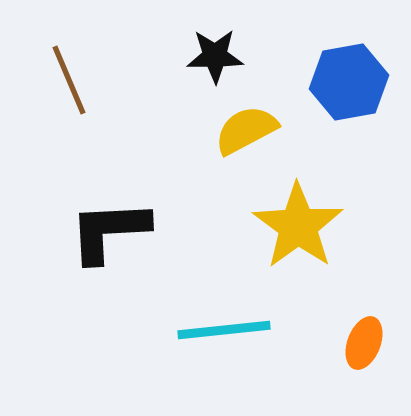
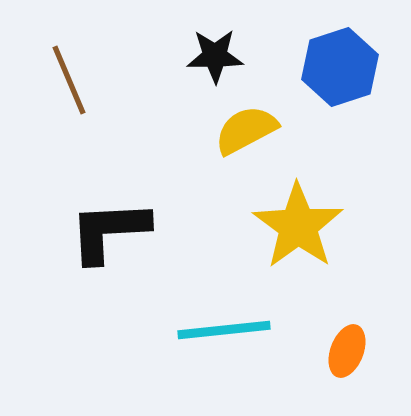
blue hexagon: moved 9 px left, 15 px up; rotated 8 degrees counterclockwise
orange ellipse: moved 17 px left, 8 px down
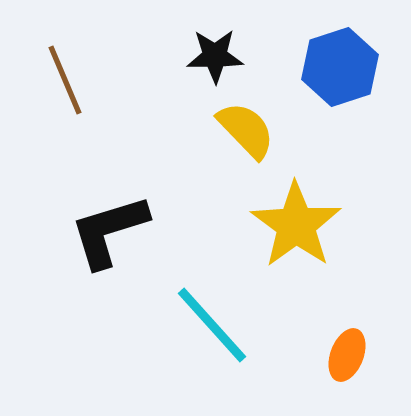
brown line: moved 4 px left
yellow semicircle: rotated 74 degrees clockwise
yellow star: moved 2 px left, 1 px up
black L-shape: rotated 14 degrees counterclockwise
cyan line: moved 12 px left, 5 px up; rotated 54 degrees clockwise
orange ellipse: moved 4 px down
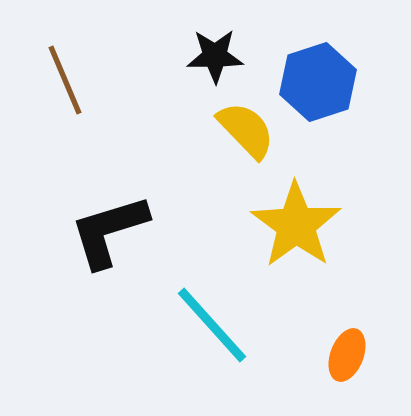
blue hexagon: moved 22 px left, 15 px down
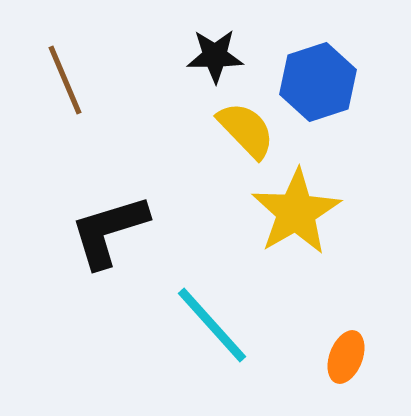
yellow star: moved 13 px up; rotated 6 degrees clockwise
orange ellipse: moved 1 px left, 2 px down
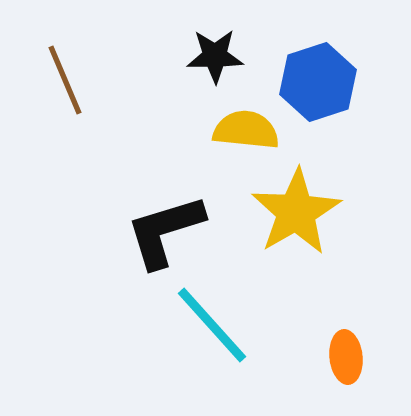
yellow semicircle: rotated 40 degrees counterclockwise
black L-shape: moved 56 px right
orange ellipse: rotated 27 degrees counterclockwise
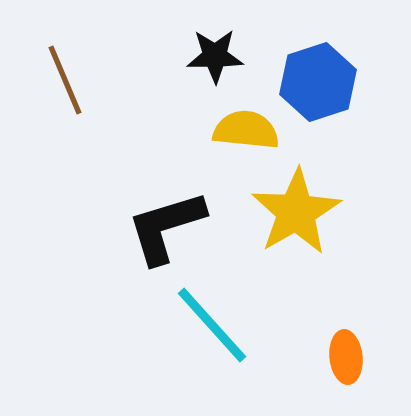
black L-shape: moved 1 px right, 4 px up
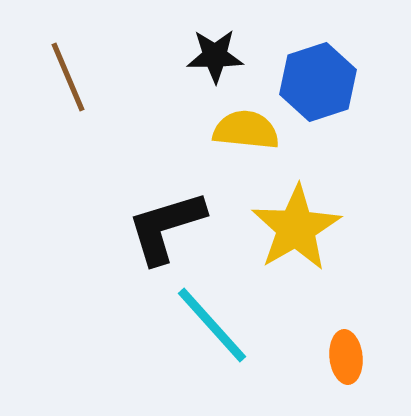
brown line: moved 3 px right, 3 px up
yellow star: moved 16 px down
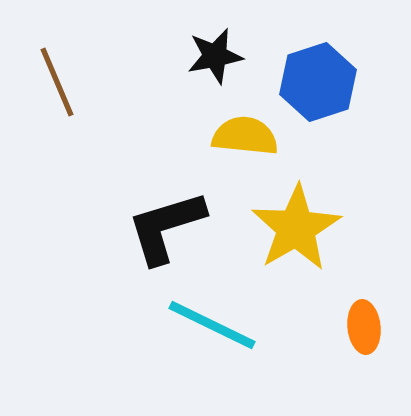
black star: rotated 10 degrees counterclockwise
brown line: moved 11 px left, 5 px down
yellow semicircle: moved 1 px left, 6 px down
cyan line: rotated 22 degrees counterclockwise
orange ellipse: moved 18 px right, 30 px up
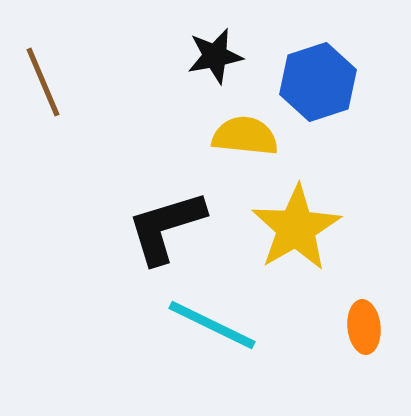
brown line: moved 14 px left
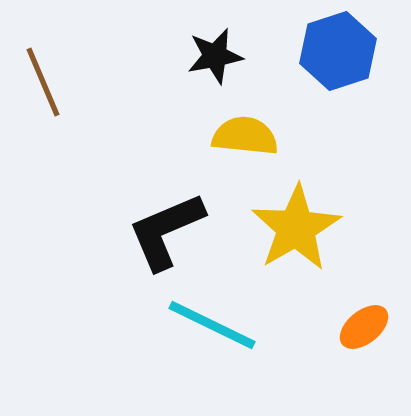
blue hexagon: moved 20 px right, 31 px up
black L-shape: moved 4 px down; rotated 6 degrees counterclockwise
orange ellipse: rotated 57 degrees clockwise
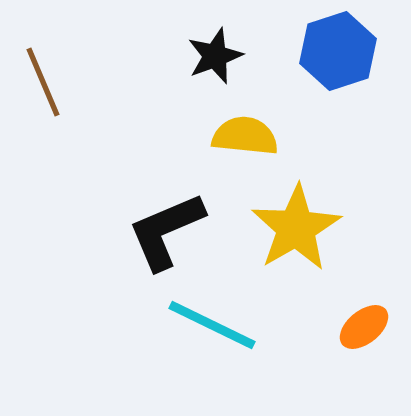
black star: rotated 10 degrees counterclockwise
